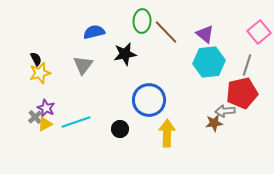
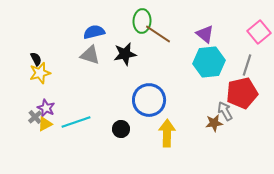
brown line: moved 8 px left, 2 px down; rotated 12 degrees counterclockwise
gray triangle: moved 7 px right, 10 px up; rotated 50 degrees counterclockwise
gray arrow: rotated 66 degrees clockwise
black circle: moved 1 px right
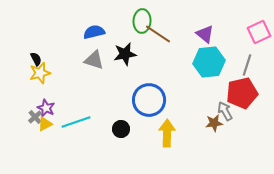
pink square: rotated 15 degrees clockwise
gray triangle: moved 4 px right, 5 px down
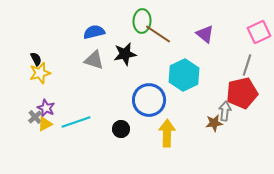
cyan hexagon: moved 25 px left, 13 px down; rotated 20 degrees counterclockwise
gray arrow: rotated 36 degrees clockwise
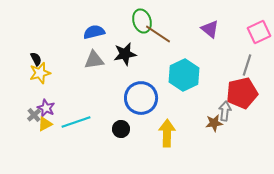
green ellipse: rotated 20 degrees counterclockwise
purple triangle: moved 5 px right, 5 px up
gray triangle: rotated 25 degrees counterclockwise
blue circle: moved 8 px left, 2 px up
gray cross: moved 1 px left, 2 px up
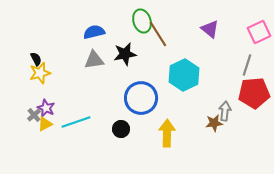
brown line: rotated 24 degrees clockwise
red pentagon: moved 12 px right; rotated 8 degrees clockwise
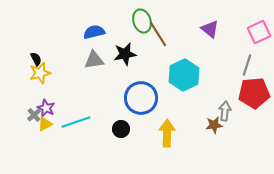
brown star: moved 2 px down
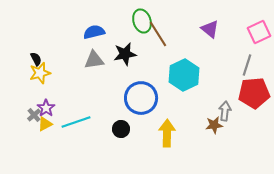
purple star: rotated 12 degrees clockwise
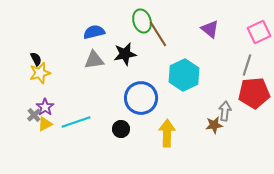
purple star: moved 1 px left, 1 px up
